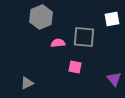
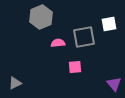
white square: moved 3 px left, 5 px down
gray square: rotated 15 degrees counterclockwise
pink square: rotated 16 degrees counterclockwise
purple triangle: moved 5 px down
gray triangle: moved 12 px left
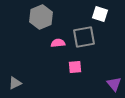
white square: moved 9 px left, 10 px up; rotated 28 degrees clockwise
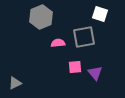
purple triangle: moved 19 px left, 11 px up
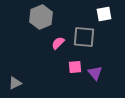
white square: moved 4 px right; rotated 28 degrees counterclockwise
gray square: rotated 15 degrees clockwise
pink semicircle: rotated 40 degrees counterclockwise
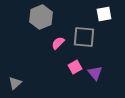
pink square: rotated 24 degrees counterclockwise
gray triangle: rotated 16 degrees counterclockwise
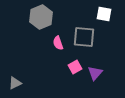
white square: rotated 21 degrees clockwise
pink semicircle: rotated 64 degrees counterclockwise
purple triangle: rotated 21 degrees clockwise
gray triangle: rotated 16 degrees clockwise
